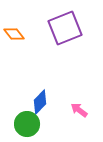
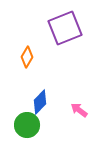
orange diamond: moved 13 px right, 23 px down; rotated 70 degrees clockwise
green circle: moved 1 px down
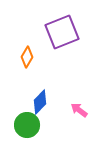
purple square: moved 3 px left, 4 px down
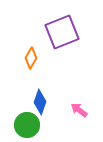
orange diamond: moved 4 px right, 1 px down
blue diamond: rotated 25 degrees counterclockwise
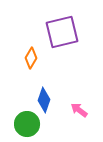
purple square: rotated 8 degrees clockwise
blue diamond: moved 4 px right, 2 px up
green circle: moved 1 px up
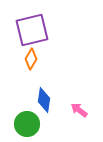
purple square: moved 30 px left, 2 px up
orange diamond: moved 1 px down
blue diamond: rotated 10 degrees counterclockwise
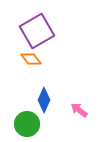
purple square: moved 5 px right, 1 px down; rotated 16 degrees counterclockwise
orange diamond: rotated 70 degrees counterclockwise
blue diamond: rotated 15 degrees clockwise
